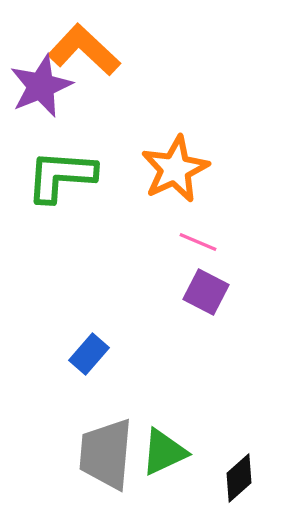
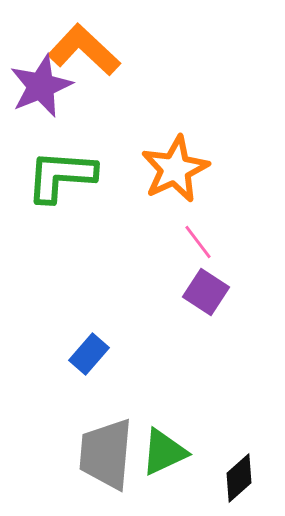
pink line: rotated 30 degrees clockwise
purple square: rotated 6 degrees clockwise
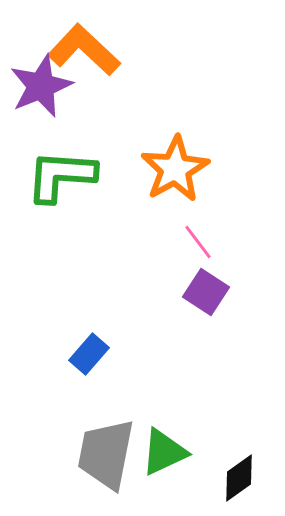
orange star: rotated 4 degrees counterclockwise
gray trapezoid: rotated 6 degrees clockwise
black diamond: rotated 6 degrees clockwise
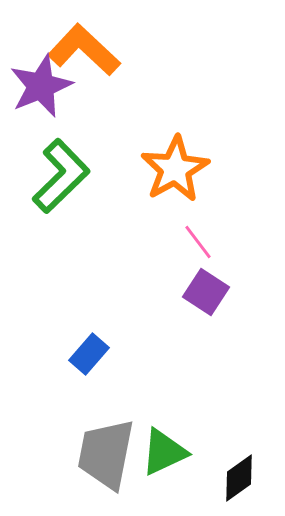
green L-shape: rotated 132 degrees clockwise
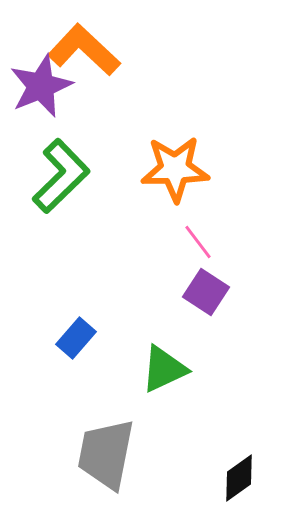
orange star: rotated 28 degrees clockwise
blue rectangle: moved 13 px left, 16 px up
green triangle: moved 83 px up
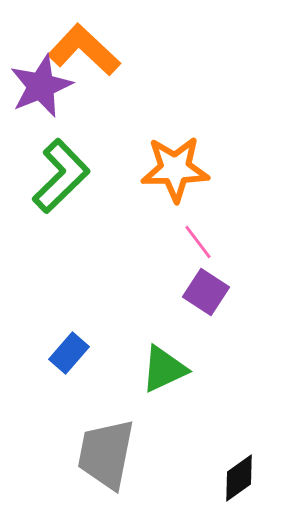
blue rectangle: moved 7 px left, 15 px down
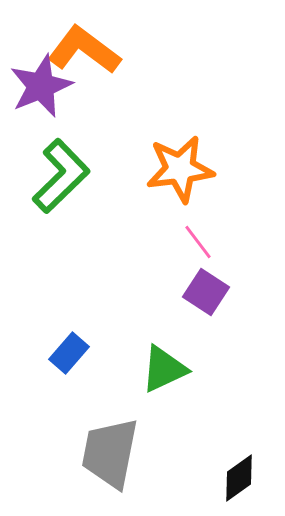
orange L-shape: rotated 6 degrees counterclockwise
orange star: moved 5 px right; rotated 6 degrees counterclockwise
gray trapezoid: moved 4 px right, 1 px up
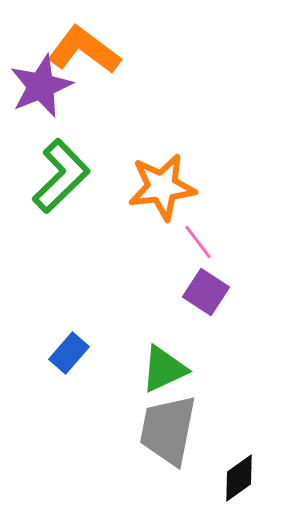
orange star: moved 18 px left, 18 px down
gray trapezoid: moved 58 px right, 23 px up
